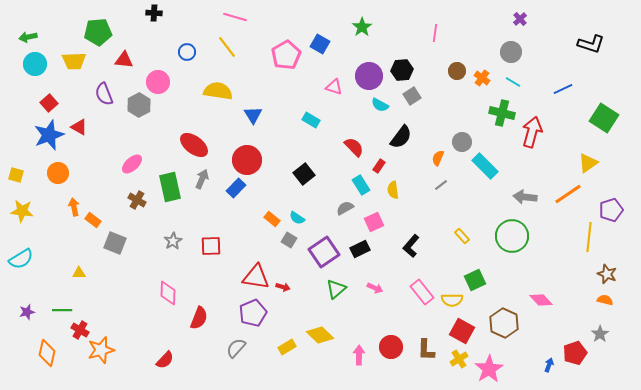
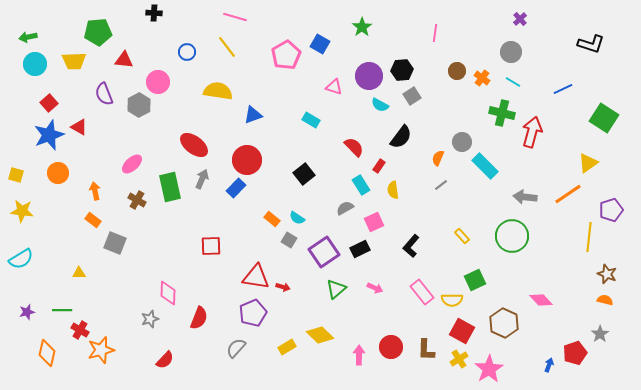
blue triangle at (253, 115): rotated 42 degrees clockwise
orange arrow at (74, 207): moved 21 px right, 16 px up
gray star at (173, 241): moved 23 px left, 78 px down; rotated 12 degrees clockwise
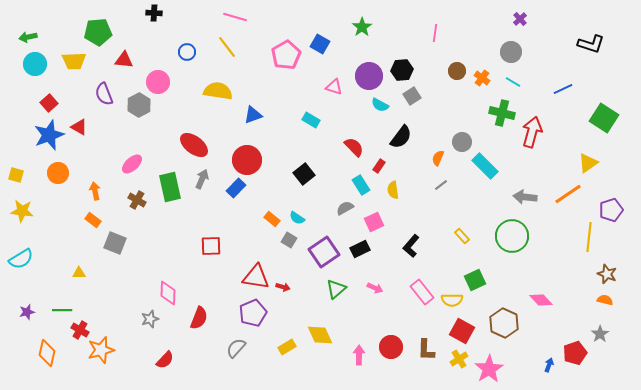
yellow diamond at (320, 335): rotated 20 degrees clockwise
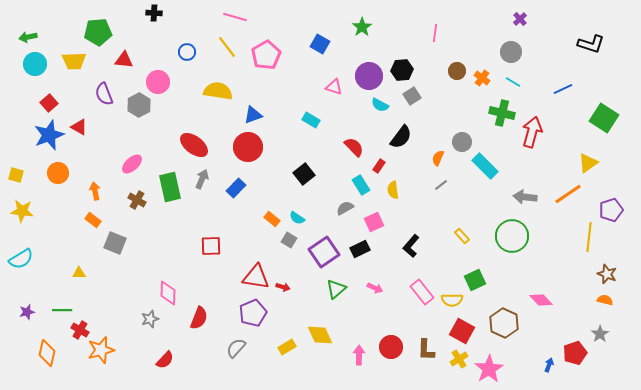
pink pentagon at (286, 55): moved 20 px left
red circle at (247, 160): moved 1 px right, 13 px up
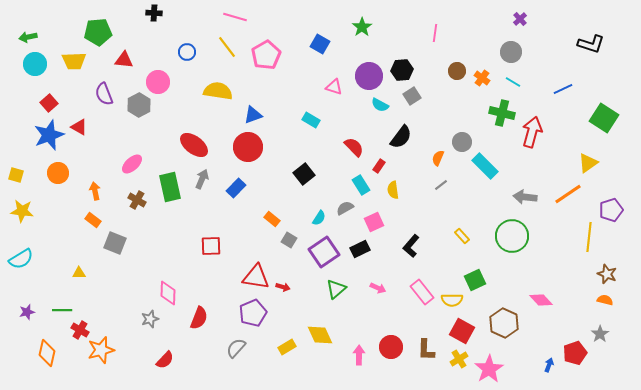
cyan semicircle at (297, 218): moved 22 px right; rotated 91 degrees counterclockwise
pink arrow at (375, 288): moved 3 px right
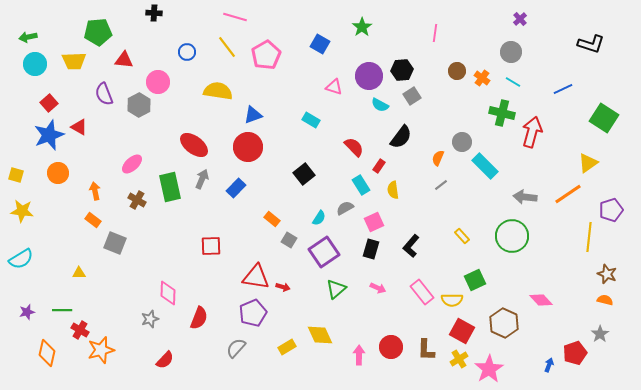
black rectangle at (360, 249): moved 11 px right; rotated 48 degrees counterclockwise
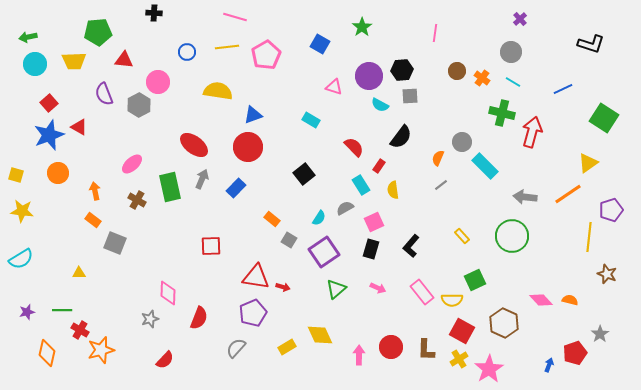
yellow line at (227, 47): rotated 60 degrees counterclockwise
gray square at (412, 96): moved 2 px left; rotated 30 degrees clockwise
orange semicircle at (605, 300): moved 35 px left
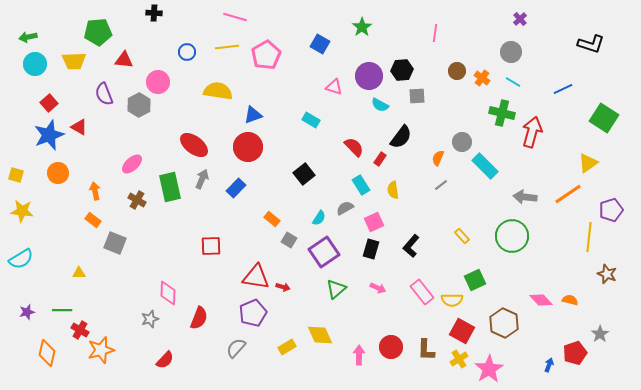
gray square at (410, 96): moved 7 px right
red rectangle at (379, 166): moved 1 px right, 7 px up
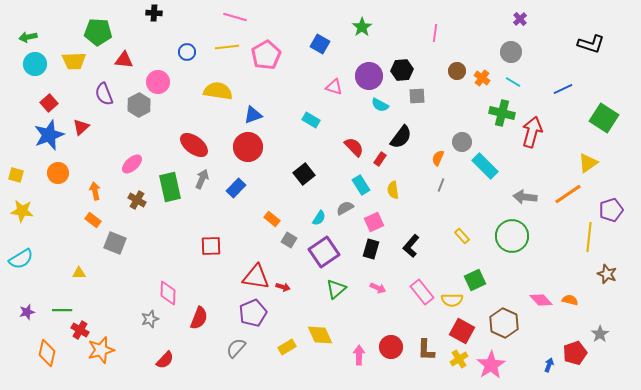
green pentagon at (98, 32): rotated 8 degrees clockwise
red triangle at (79, 127): moved 2 px right; rotated 48 degrees clockwise
gray line at (441, 185): rotated 32 degrees counterclockwise
pink star at (489, 369): moved 2 px right, 4 px up
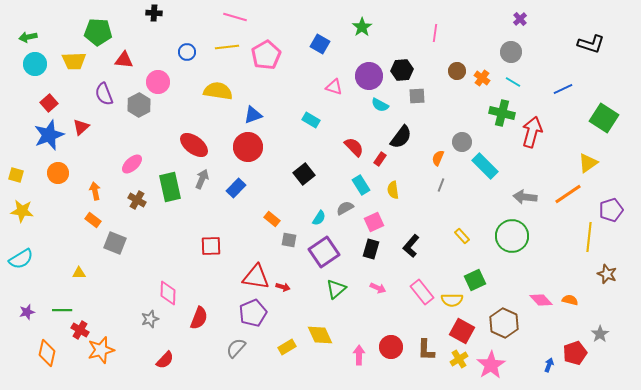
gray square at (289, 240): rotated 21 degrees counterclockwise
